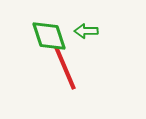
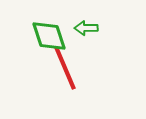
green arrow: moved 3 px up
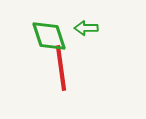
red line: moved 4 px left; rotated 15 degrees clockwise
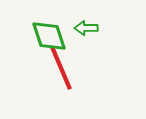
red line: rotated 15 degrees counterclockwise
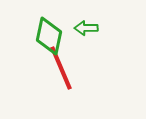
green diamond: rotated 30 degrees clockwise
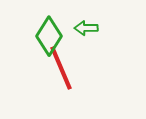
green diamond: rotated 21 degrees clockwise
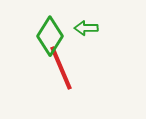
green diamond: moved 1 px right
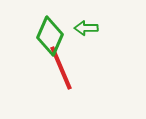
green diamond: rotated 9 degrees counterclockwise
